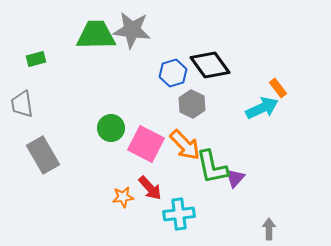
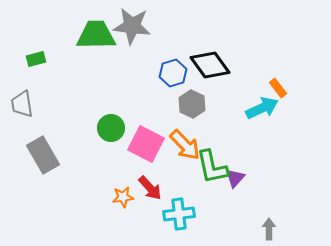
gray star: moved 4 px up
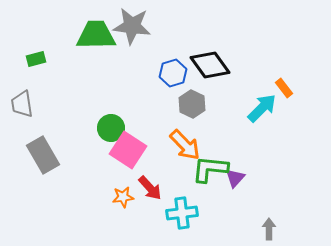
orange rectangle: moved 6 px right
cyan arrow: rotated 20 degrees counterclockwise
pink square: moved 18 px left, 6 px down; rotated 6 degrees clockwise
green L-shape: moved 2 px left, 2 px down; rotated 108 degrees clockwise
cyan cross: moved 3 px right, 1 px up
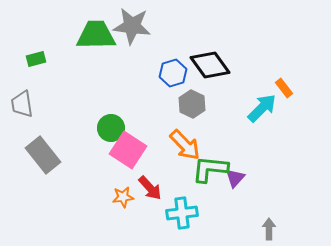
gray rectangle: rotated 9 degrees counterclockwise
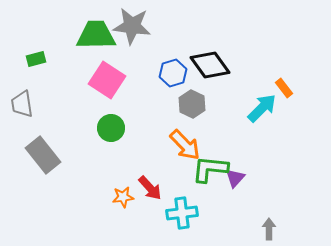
pink square: moved 21 px left, 70 px up
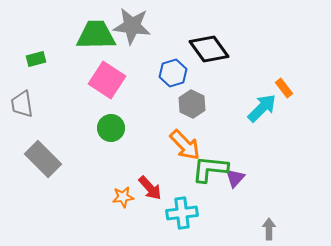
black diamond: moved 1 px left, 16 px up
gray rectangle: moved 4 px down; rotated 6 degrees counterclockwise
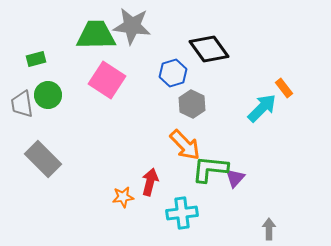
green circle: moved 63 px left, 33 px up
red arrow: moved 6 px up; rotated 124 degrees counterclockwise
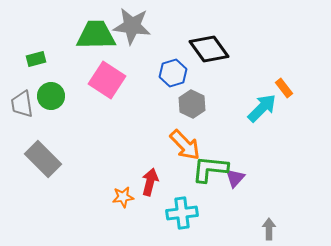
green circle: moved 3 px right, 1 px down
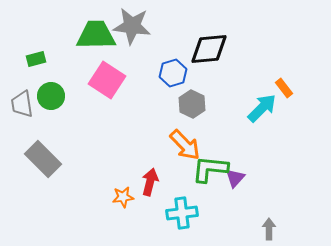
black diamond: rotated 60 degrees counterclockwise
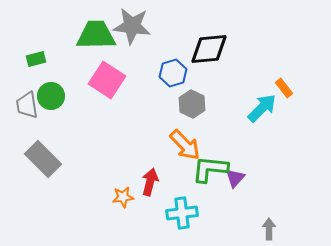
gray trapezoid: moved 5 px right, 1 px down
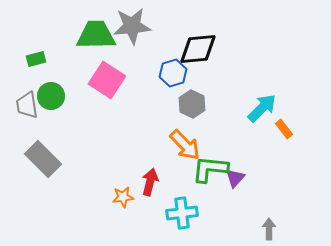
gray star: rotated 12 degrees counterclockwise
black diamond: moved 11 px left
orange rectangle: moved 41 px down
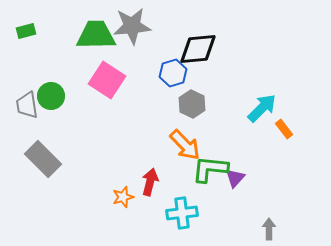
green rectangle: moved 10 px left, 28 px up
orange star: rotated 10 degrees counterclockwise
